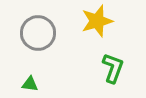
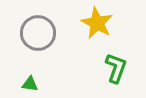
yellow star: moved 2 px down; rotated 28 degrees counterclockwise
green L-shape: moved 3 px right
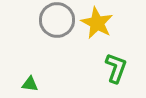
gray circle: moved 19 px right, 13 px up
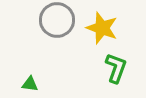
yellow star: moved 5 px right, 5 px down; rotated 8 degrees counterclockwise
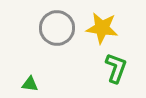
gray circle: moved 8 px down
yellow star: rotated 12 degrees counterclockwise
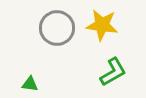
yellow star: moved 3 px up
green L-shape: moved 3 px left, 4 px down; rotated 40 degrees clockwise
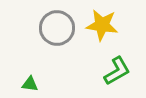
green L-shape: moved 4 px right, 1 px up
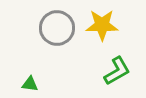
yellow star: rotated 8 degrees counterclockwise
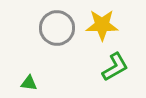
green L-shape: moved 2 px left, 4 px up
green triangle: moved 1 px left, 1 px up
